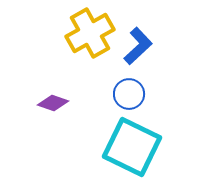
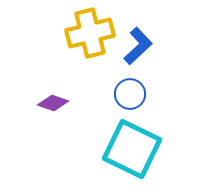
yellow cross: rotated 15 degrees clockwise
blue circle: moved 1 px right
cyan square: moved 2 px down
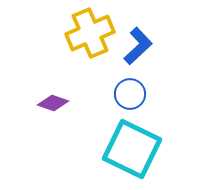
yellow cross: rotated 9 degrees counterclockwise
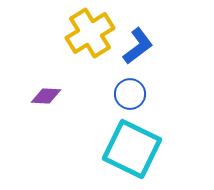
yellow cross: rotated 9 degrees counterclockwise
blue L-shape: rotated 6 degrees clockwise
purple diamond: moved 7 px left, 7 px up; rotated 16 degrees counterclockwise
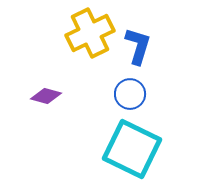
yellow cross: rotated 6 degrees clockwise
blue L-shape: rotated 36 degrees counterclockwise
purple diamond: rotated 12 degrees clockwise
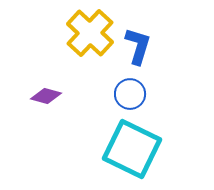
yellow cross: rotated 21 degrees counterclockwise
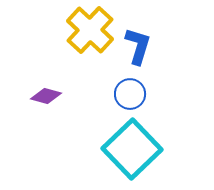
yellow cross: moved 3 px up
cyan square: rotated 20 degrees clockwise
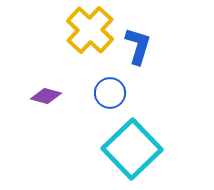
blue circle: moved 20 px left, 1 px up
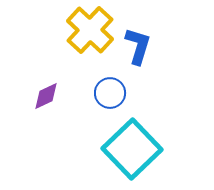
purple diamond: rotated 40 degrees counterclockwise
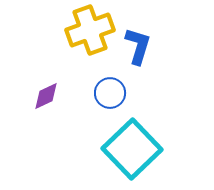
yellow cross: rotated 27 degrees clockwise
